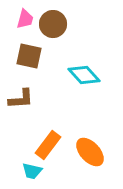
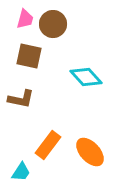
cyan diamond: moved 2 px right, 2 px down
brown L-shape: rotated 16 degrees clockwise
cyan trapezoid: moved 11 px left, 1 px down; rotated 70 degrees counterclockwise
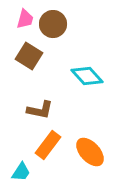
brown square: rotated 20 degrees clockwise
cyan diamond: moved 1 px right, 1 px up
brown L-shape: moved 19 px right, 11 px down
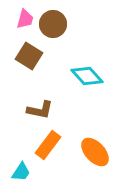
orange ellipse: moved 5 px right
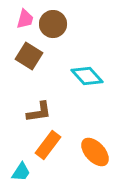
brown L-shape: moved 1 px left, 2 px down; rotated 20 degrees counterclockwise
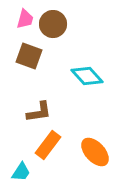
brown square: rotated 12 degrees counterclockwise
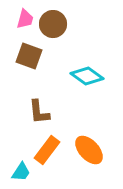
cyan diamond: rotated 12 degrees counterclockwise
brown L-shape: rotated 92 degrees clockwise
orange rectangle: moved 1 px left, 5 px down
orange ellipse: moved 6 px left, 2 px up
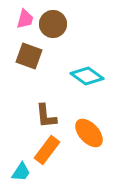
brown L-shape: moved 7 px right, 4 px down
orange ellipse: moved 17 px up
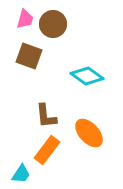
cyan trapezoid: moved 2 px down
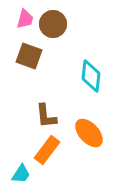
cyan diamond: moved 4 px right; rotated 60 degrees clockwise
